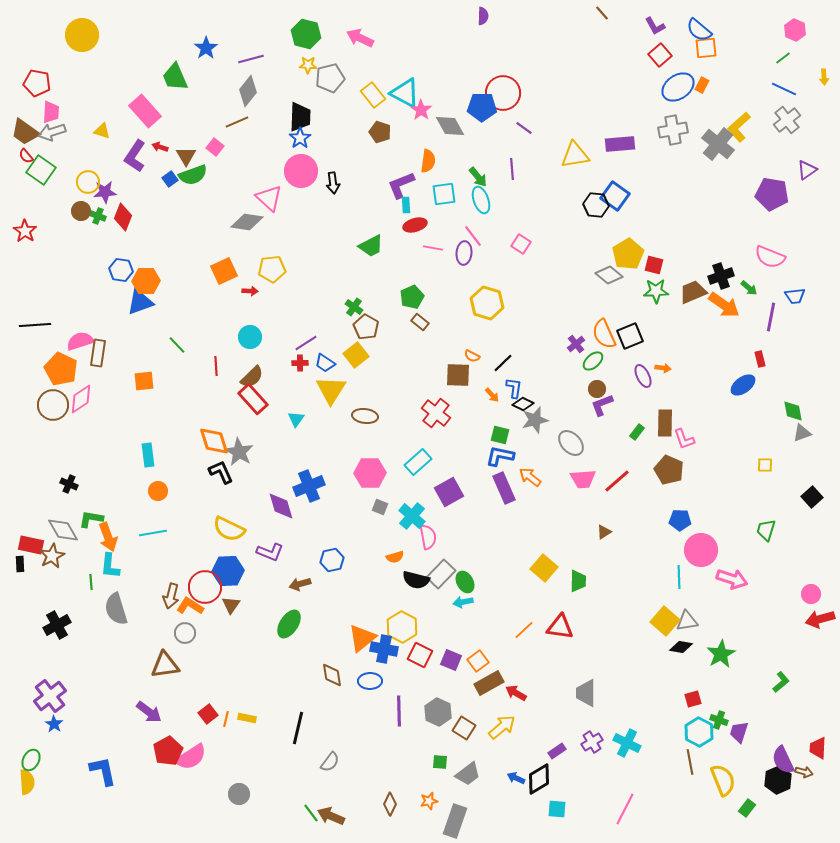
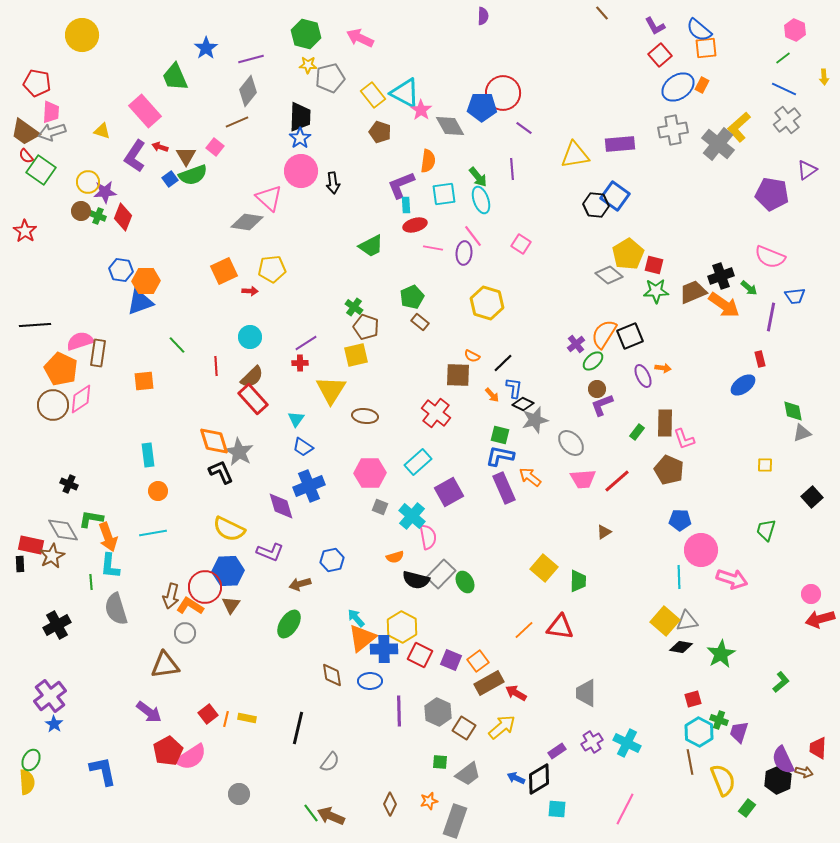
brown pentagon at (366, 327): rotated 10 degrees counterclockwise
orange semicircle at (604, 334): rotated 56 degrees clockwise
yellow square at (356, 355): rotated 25 degrees clockwise
blue trapezoid at (325, 363): moved 22 px left, 84 px down
cyan arrow at (463, 602): moved 107 px left, 16 px down; rotated 60 degrees clockwise
blue cross at (384, 649): rotated 12 degrees counterclockwise
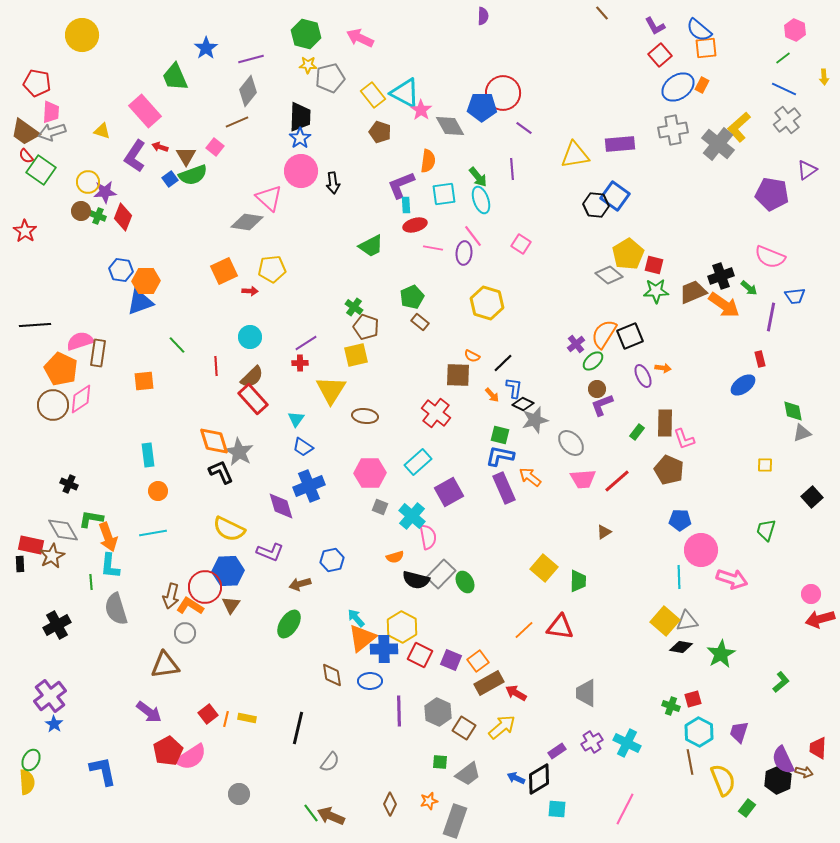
green cross at (719, 720): moved 48 px left, 14 px up
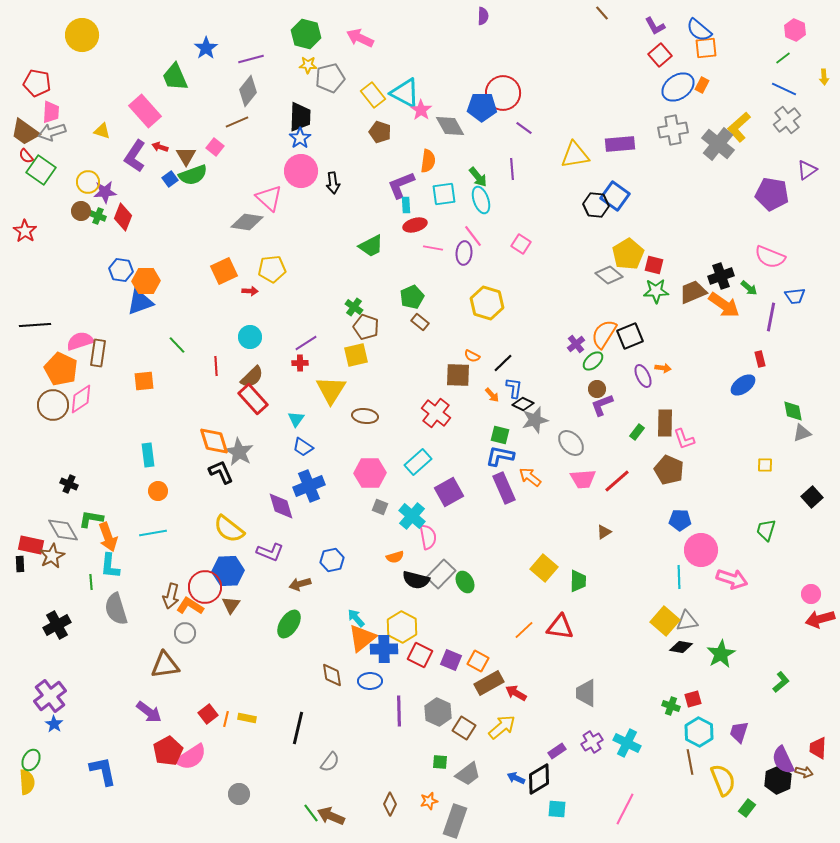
yellow semicircle at (229, 529): rotated 12 degrees clockwise
orange square at (478, 661): rotated 25 degrees counterclockwise
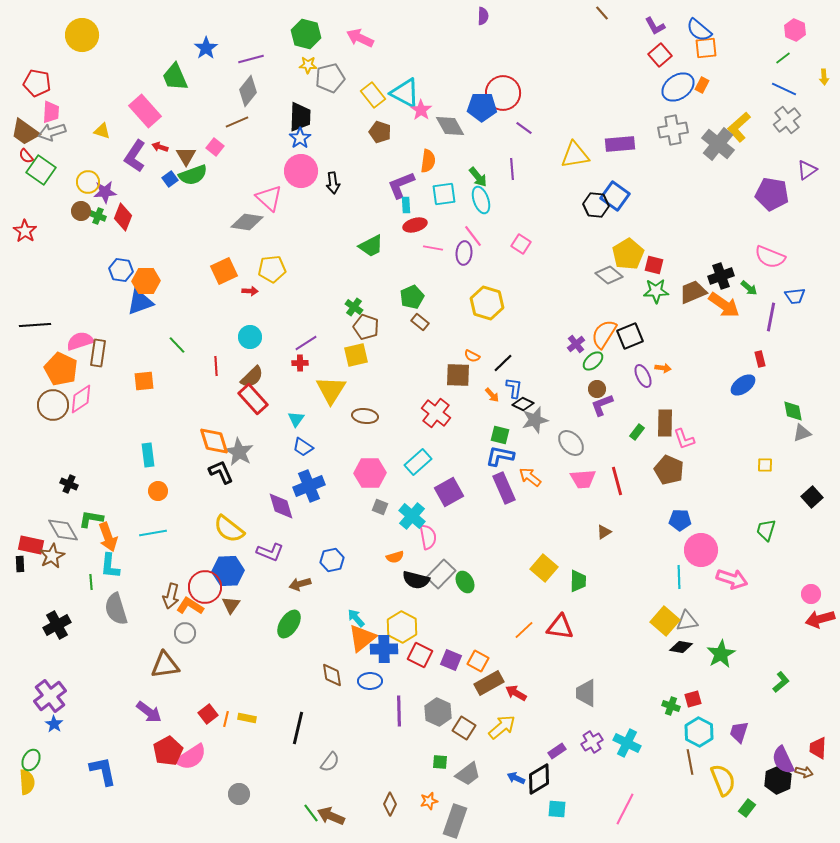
red line at (617, 481): rotated 64 degrees counterclockwise
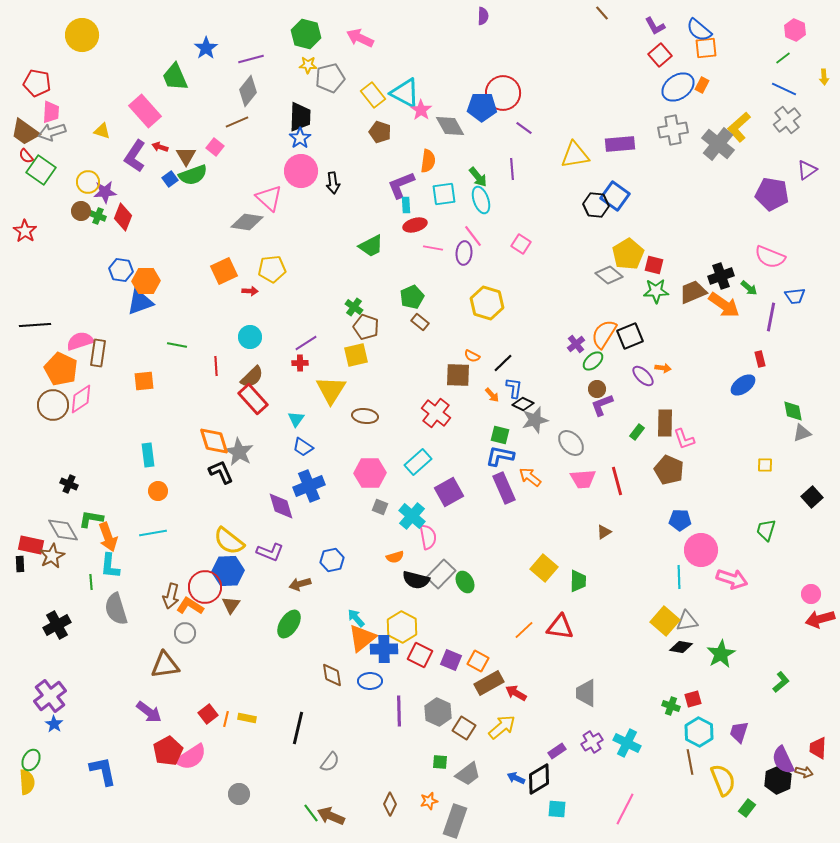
green line at (177, 345): rotated 36 degrees counterclockwise
purple ellipse at (643, 376): rotated 20 degrees counterclockwise
yellow semicircle at (229, 529): moved 12 px down
